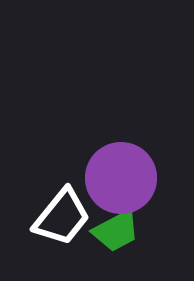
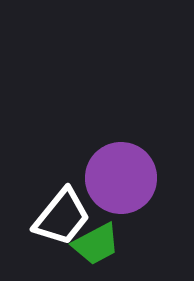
green trapezoid: moved 20 px left, 13 px down
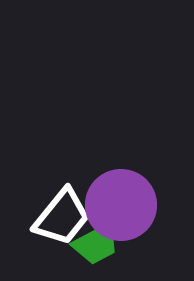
purple circle: moved 27 px down
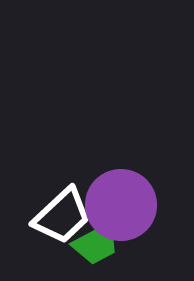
white trapezoid: moved 1 px up; rotated 8 degrees clockwise
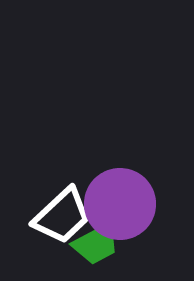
purple circle: moved 1 px left, 1 px up
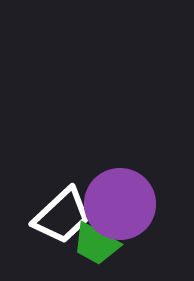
green trapezoid: rotated 57 degrees clockwise
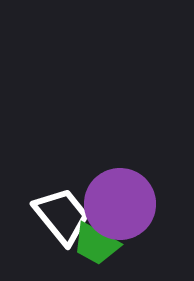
white trapezoid: rotated 86 degrees counterclockwise
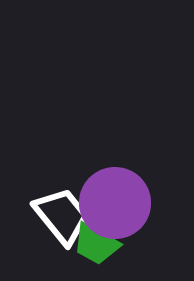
purple circle: moved 5 px left, 1 px up
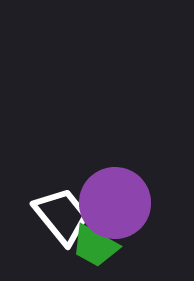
green trapezoid: moved 1 px left, 2 px down
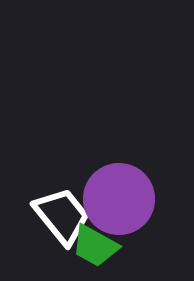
purple circle: moved 4 px right, 4 px up
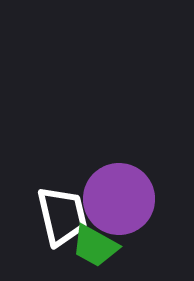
white trapezoid: rotated 26 degrees clockwise
